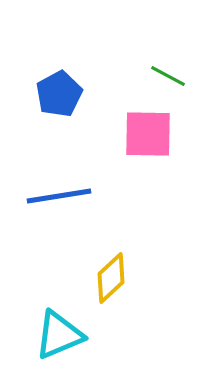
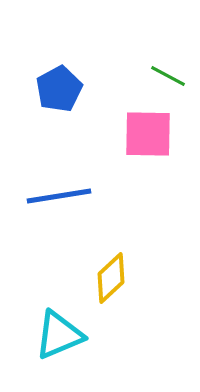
blue pentagon: moved 5 px up
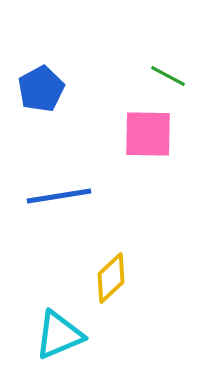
blue pentagon: moved 18 px left
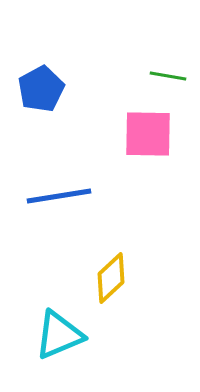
green line: rotated 18 degrees counterclockwise
